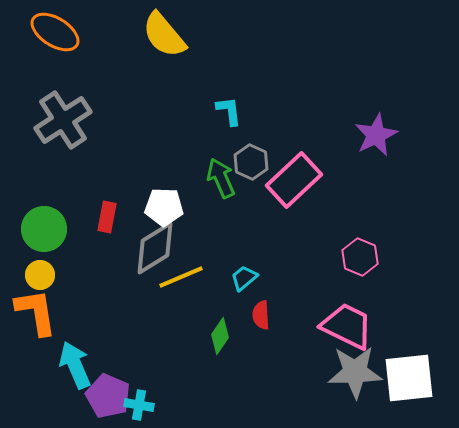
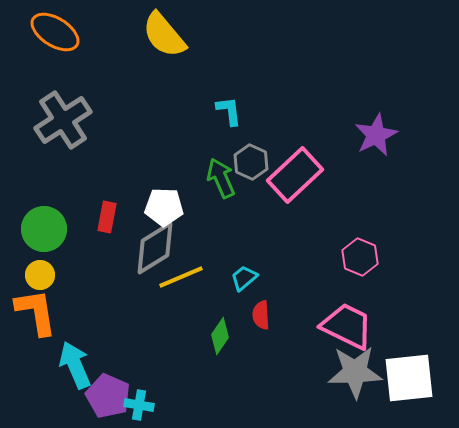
pink rectangle: moved 1 px right, 5 px up
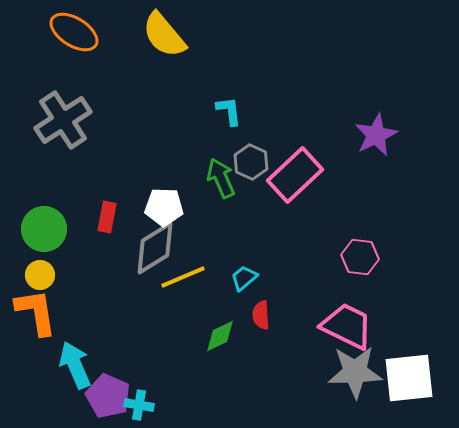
orange ellipse: moved 19 px right
pink hexagon: rotated 15 degrees counterclockwise
yellow line: moved 2 px right
green diamond: rotated 30 degrees clockwise
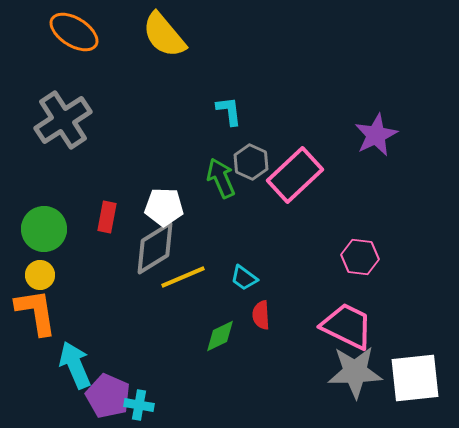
cyan trapezoid: rotated 104 degrees counterclockwise
white square: moved 6 px right
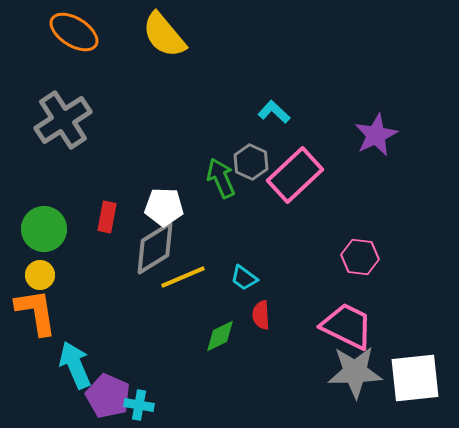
cyan L-shape: moved 45 px right, 1 px down; rotated 40 degrees counterclockwise
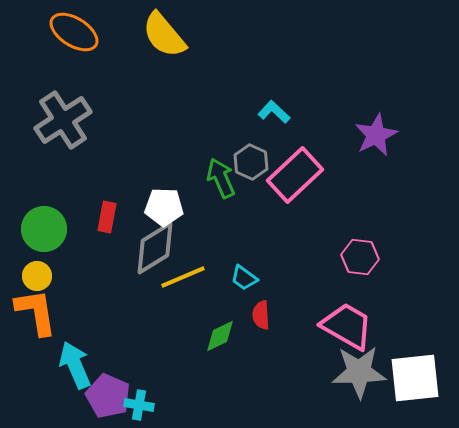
yellow circle: moved 3 px left, 1 px down
pink trapezoid: rotated 4 degrees clockwise
gray star: moved 4 px right
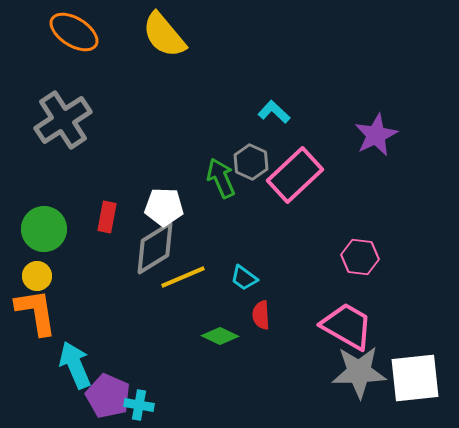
green diamond: rotated 51 degrees clockwise
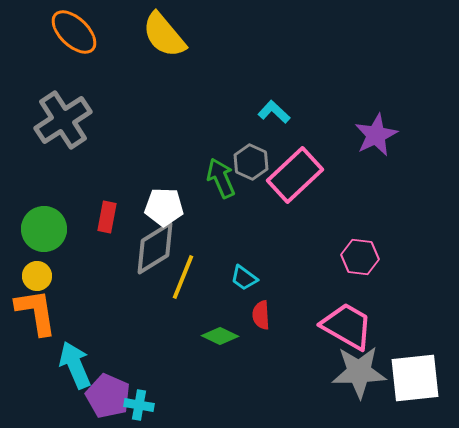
orange ellipse: rotated 12 degrees clockwise
yellow line: rotated 45 degrees counterclockwise
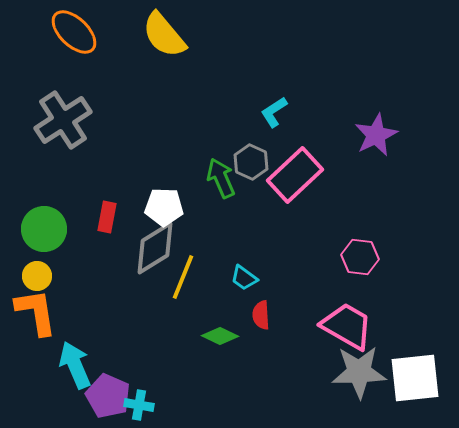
cyan L-shape: rotated 76 degrees counterclockwise
